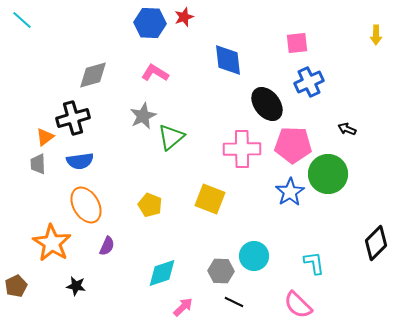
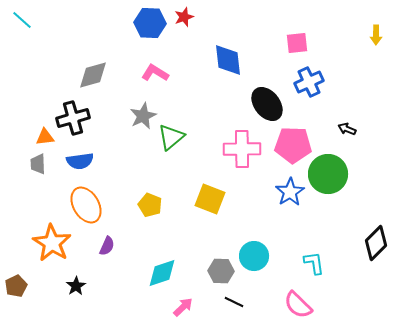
orange triangle: rotated 30 degrees clockwise
black star: rotated 30 degrees clockwise
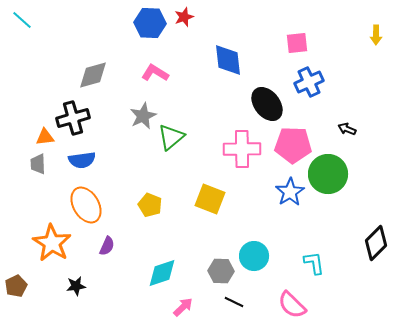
blue semicircle: moved 2 px right, 1 px up
black star: rotated 24 degrees clockwise
pink semicircle: moved 6 px left
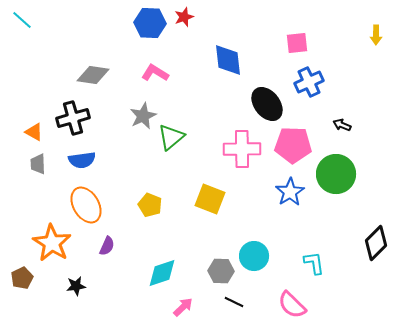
gray diamond: rotated 24 degrees clockwise
black arrow: moved 5 px left, 4 px up
orange triangle: moved 11 px left, 5 px up; rotated 36 degrees clockwise
green circle: moved 8 px right
brown pentagon: moved 6 px right, 8 px up
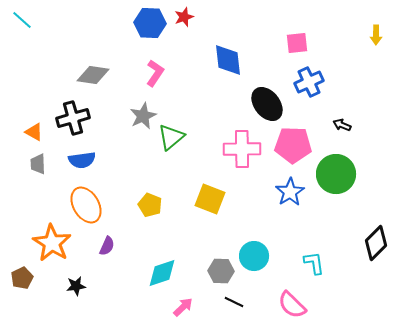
pink L-shape: rotated 92 degrees clockwise
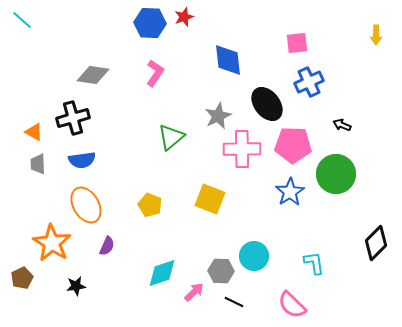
gray star: moved 75 px right
pink arrow: moved 11 px right, 15 px up
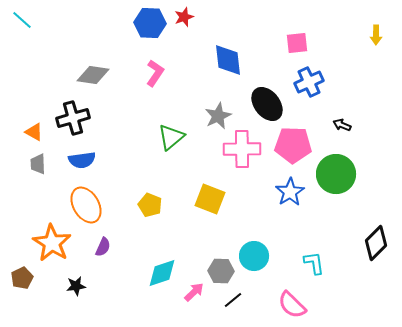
purple semicircle: moved 4 px left, 1 px down
black line: moved 1 px left, 2 px up; rotated 66 degrees counterclockwise
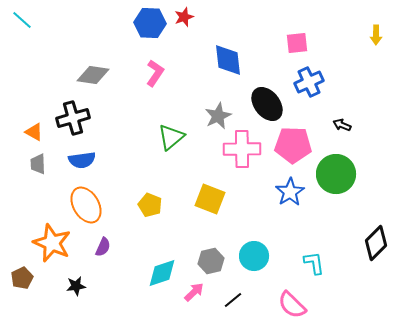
orange star: rotated 9 degrees counterclockwise
gray hexagon: moved 10 px left, 10 px up; rotated 15 degrees counterclockwise
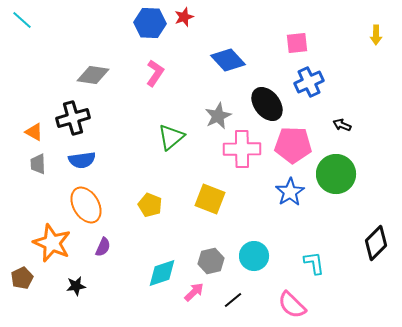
blue diamond: rotated 36 degrees counterclockwise
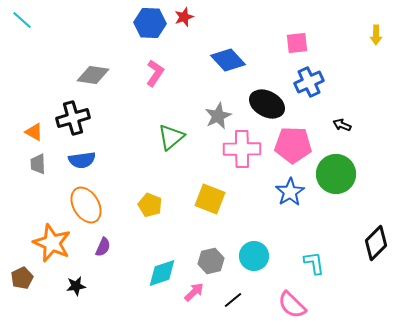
black ellipse: rotated 24 degrees counterclockwise
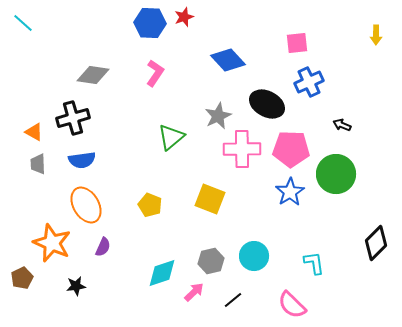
cyan line: moved 1 px right, 3 px down
pink pentagon: moved 2 px left, 4 px down
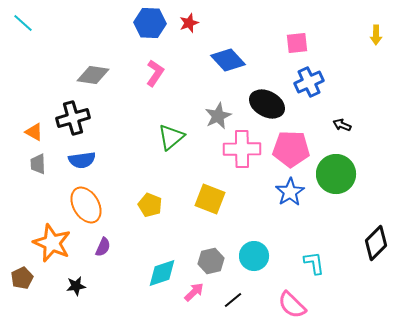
red star: moved 5 px right, 6 px down
